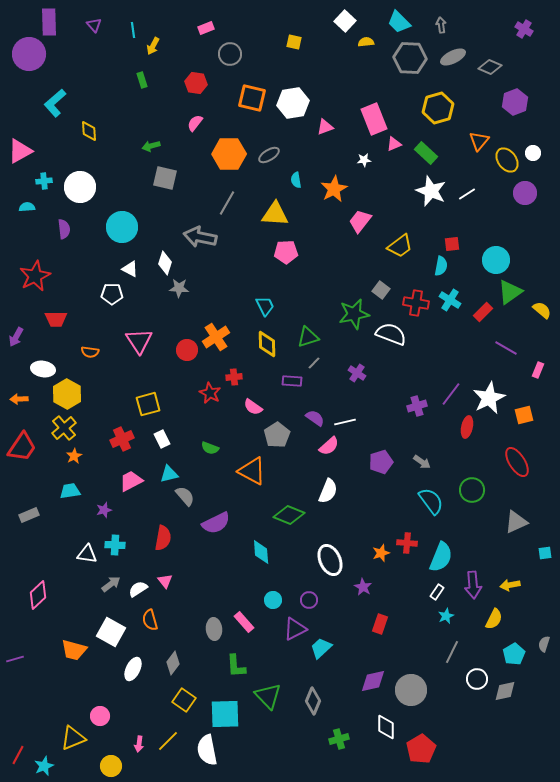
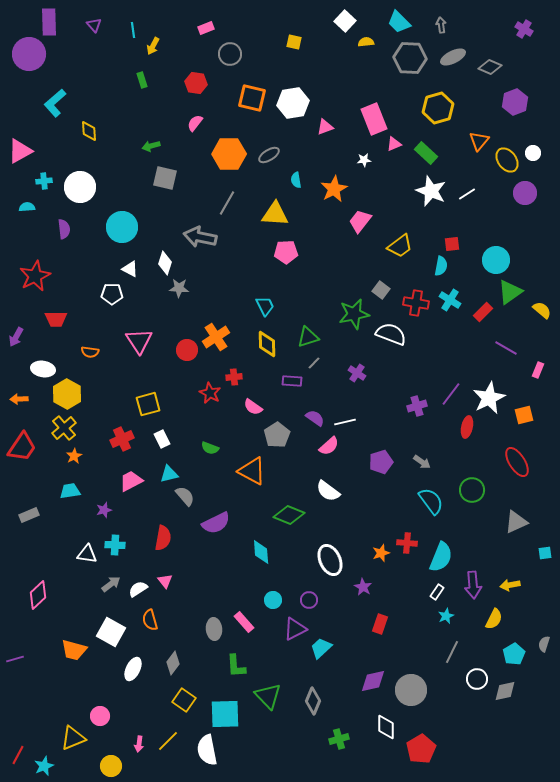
white semicircle at (328, 491): rotated 105 degrees clockwise
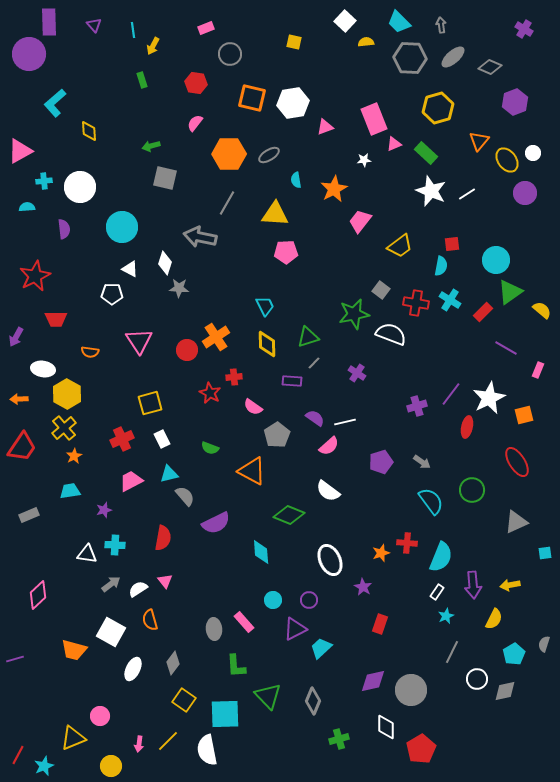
gray ellipse at (453, 57): rotated 15 degrees counterclockwise
yellow square at (148, 404): moved 2 px right, 1 px up
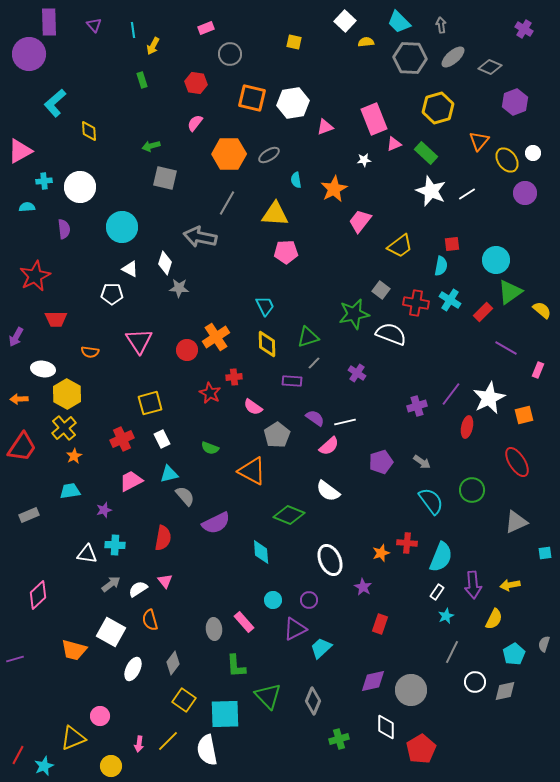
white circle at (477, 679): moved 2 px left, 3 px down
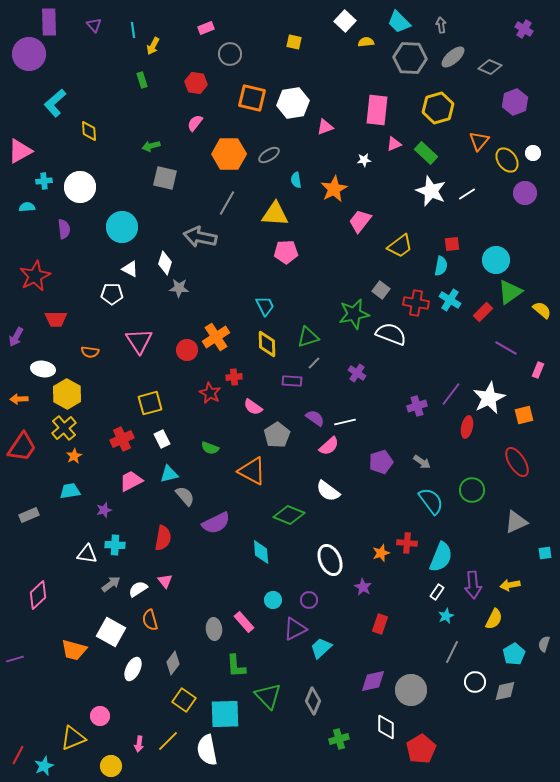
pink rectangle at (374, 119): moved 3 px right, 9 px up; rotated 28 degrees clockwise
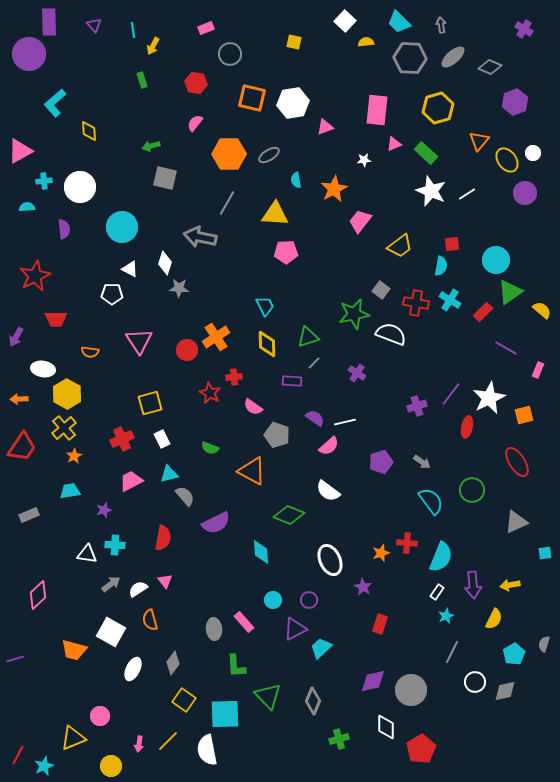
gray pentagon at (277, 435): rotated 20 degrees counterclockwise
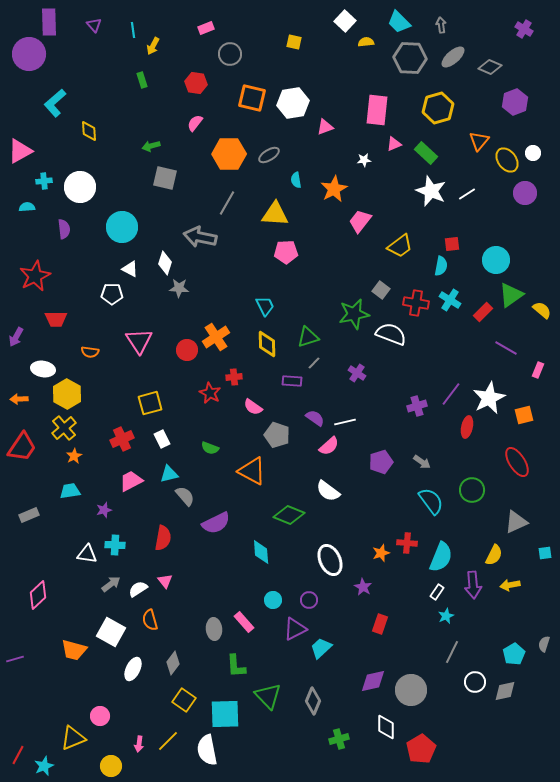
green triangle at (510, 292): moved 1 px right, 3 px down
yellow semicircle at (494, 619): moved 64 px up
